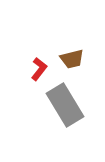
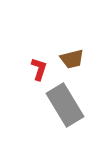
red L-shape: rotated 20 degrees counterclockwise
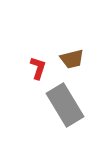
red L-shape: moved 1 px left, 1 px up
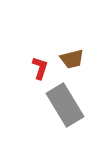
red L-shape: moved 2 px right
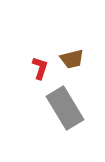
gray rectangle: moved 3 px down
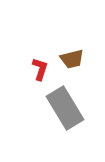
red L-shape: moved 1 px down
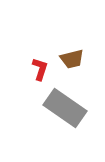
gray rectangle: rotated 24 degrees counterclockwise
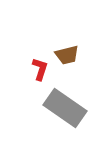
brown trapezoid: moved 5 px left, 4 px up
